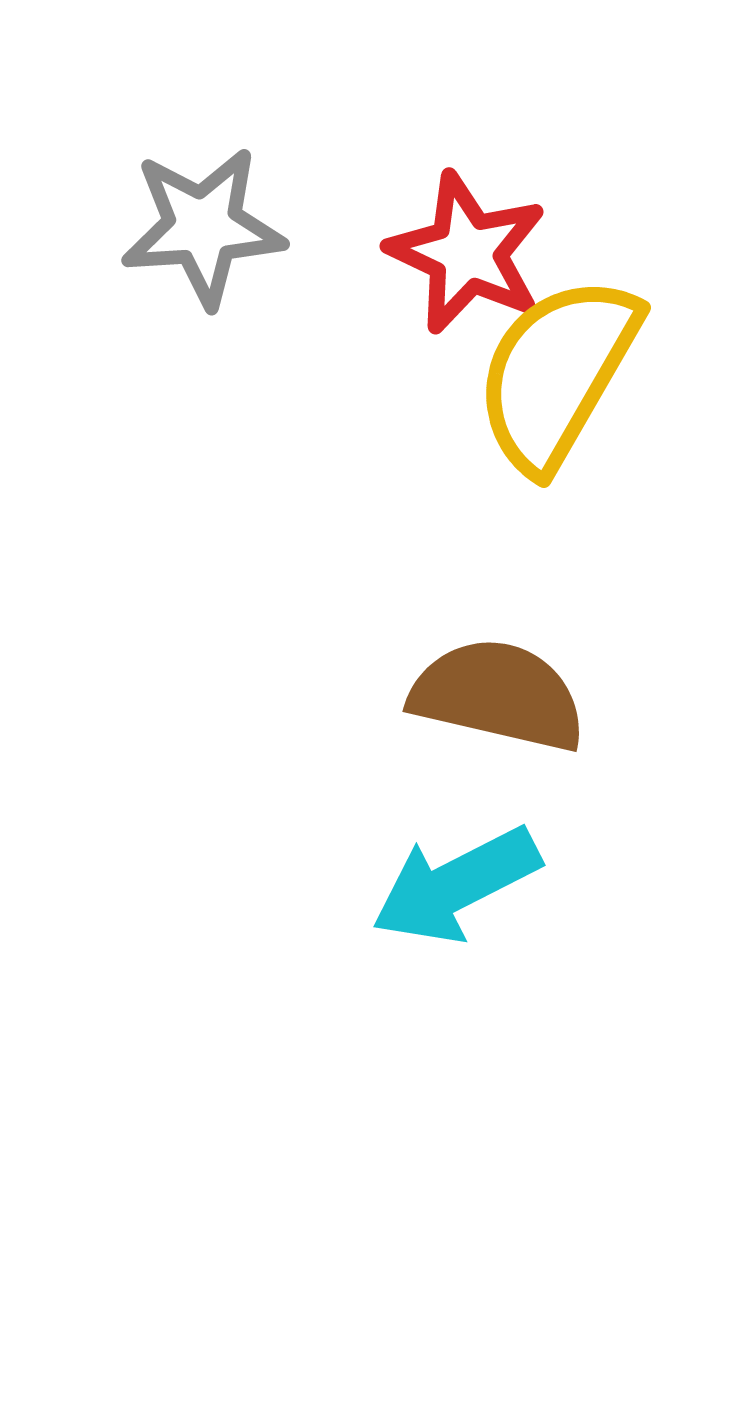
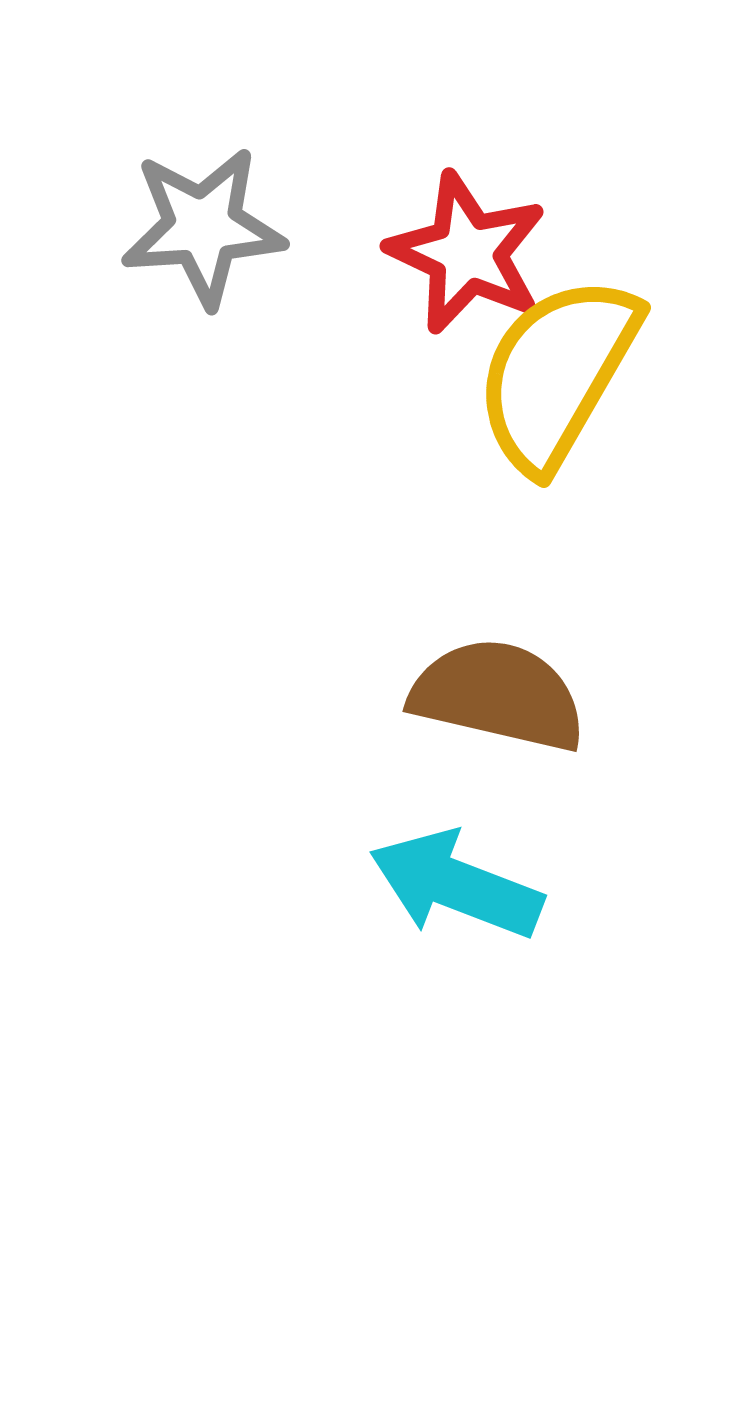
cyan arrow: rotated 48 degrees clockwise
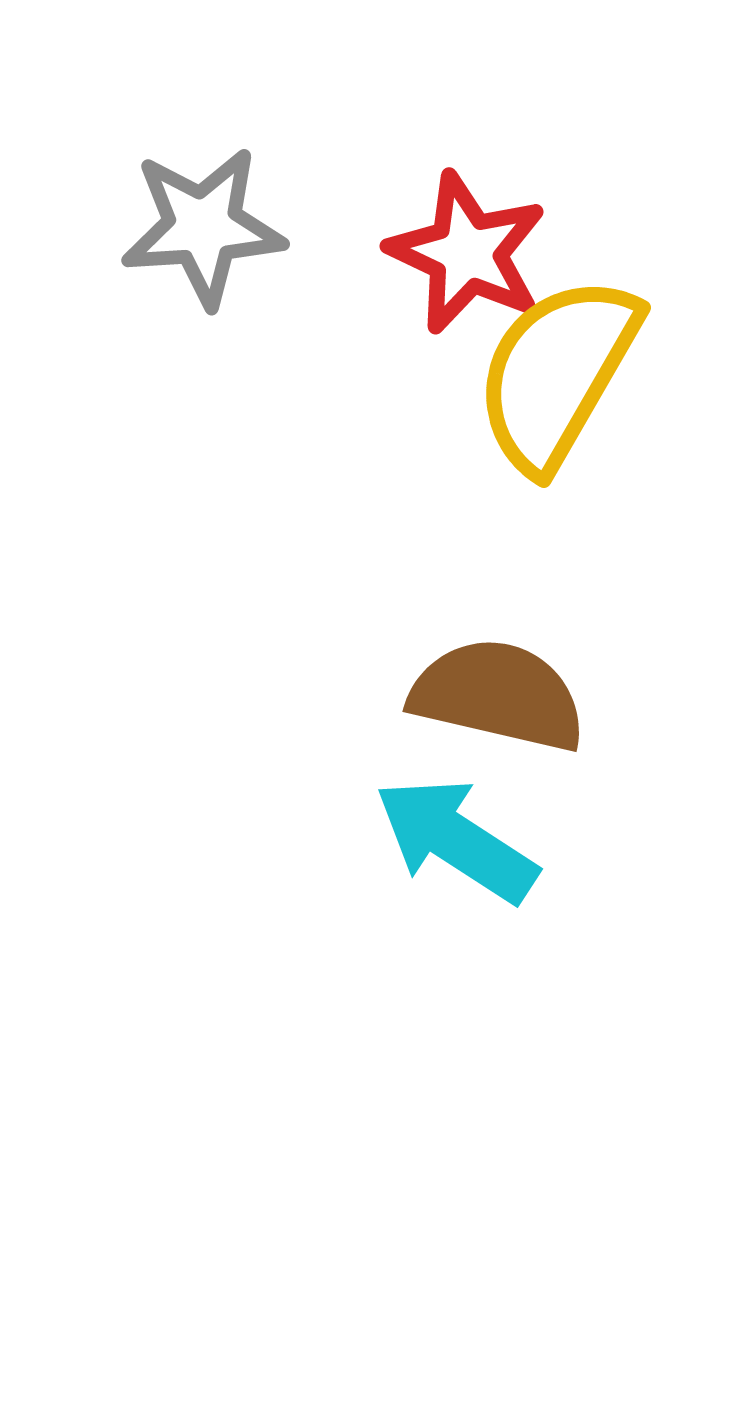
cyan arrow: moved 45 px up; rotated 12 degrees clockwise
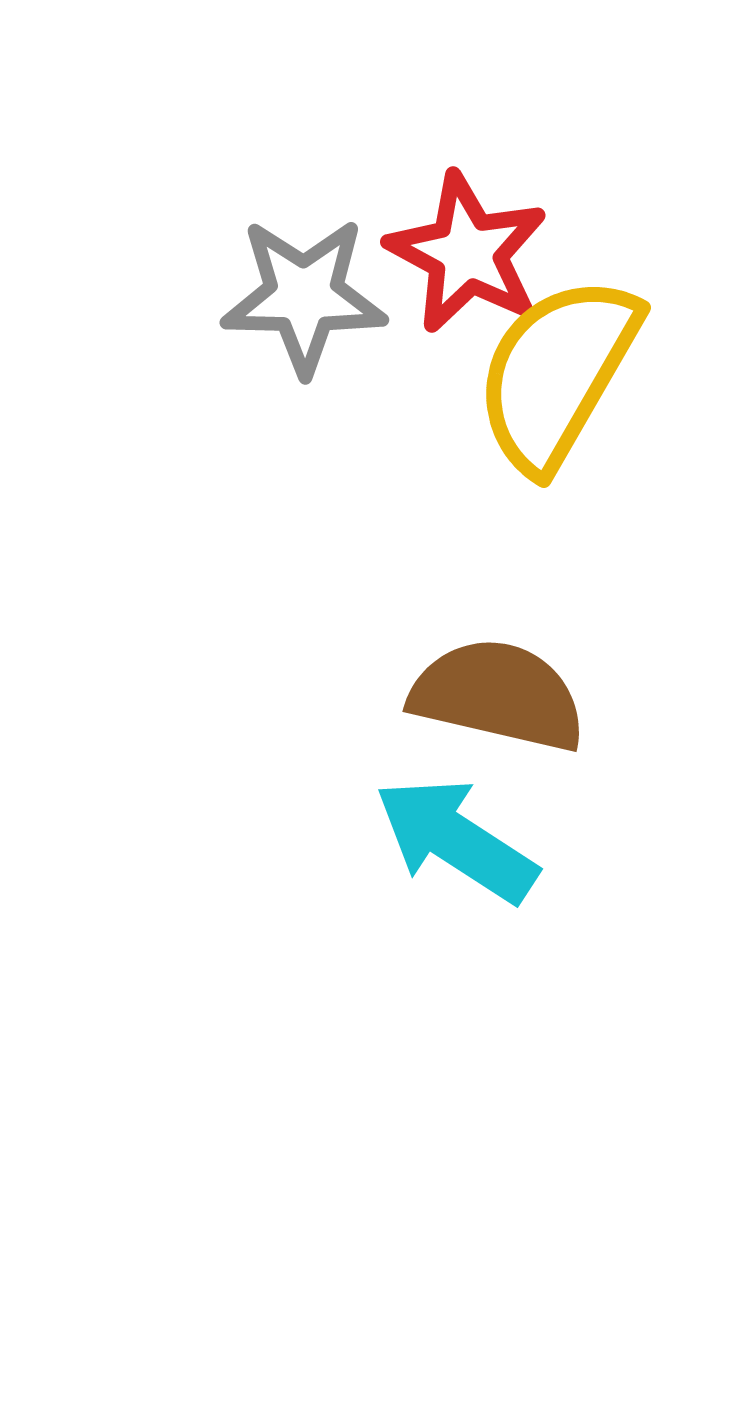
gray star: moved 101 px right, 69 px down; rotated 5 degrees clockwise
red star: rotated 3 degrees clockwise
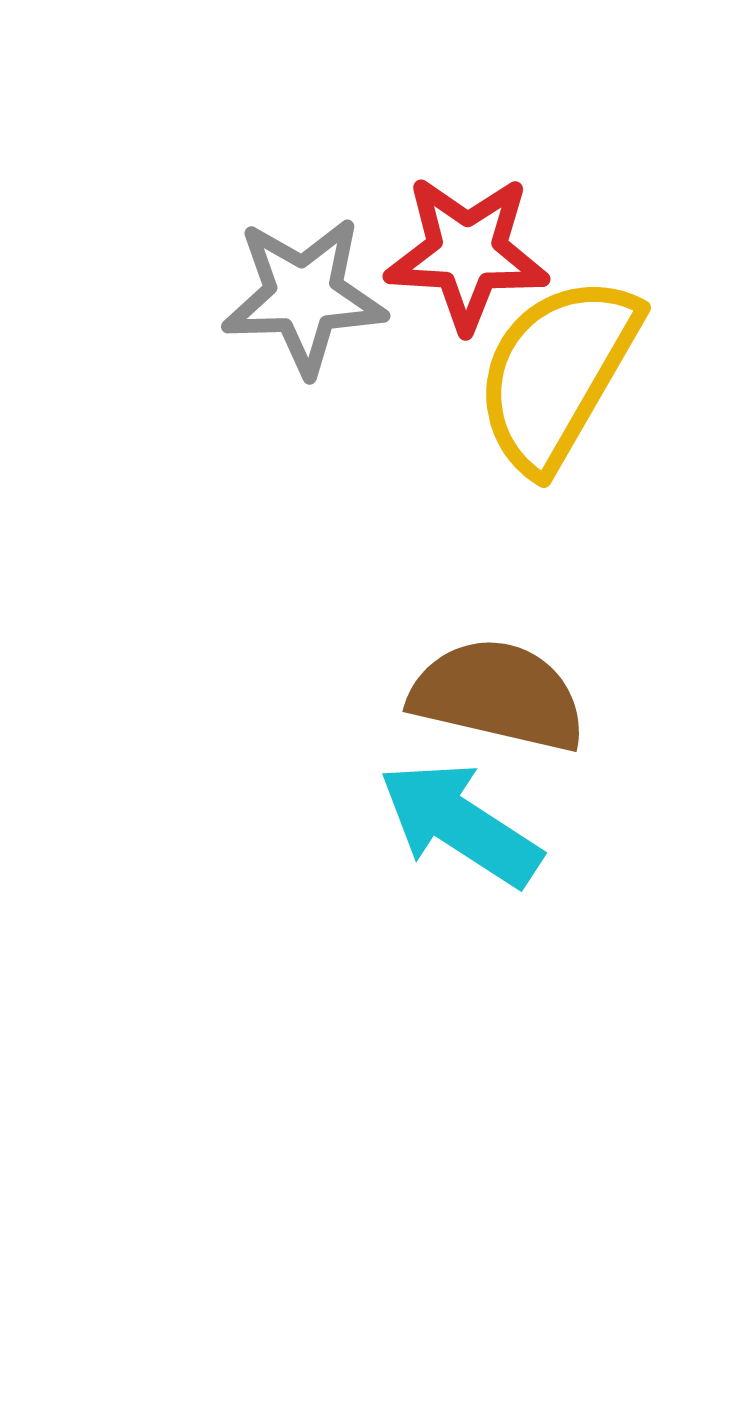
red star: rotated 25 degrees counterclockwise
gray star: rotated 3 degrees counterclockwise
cyan arrow: moved 4 px right, 16 px up
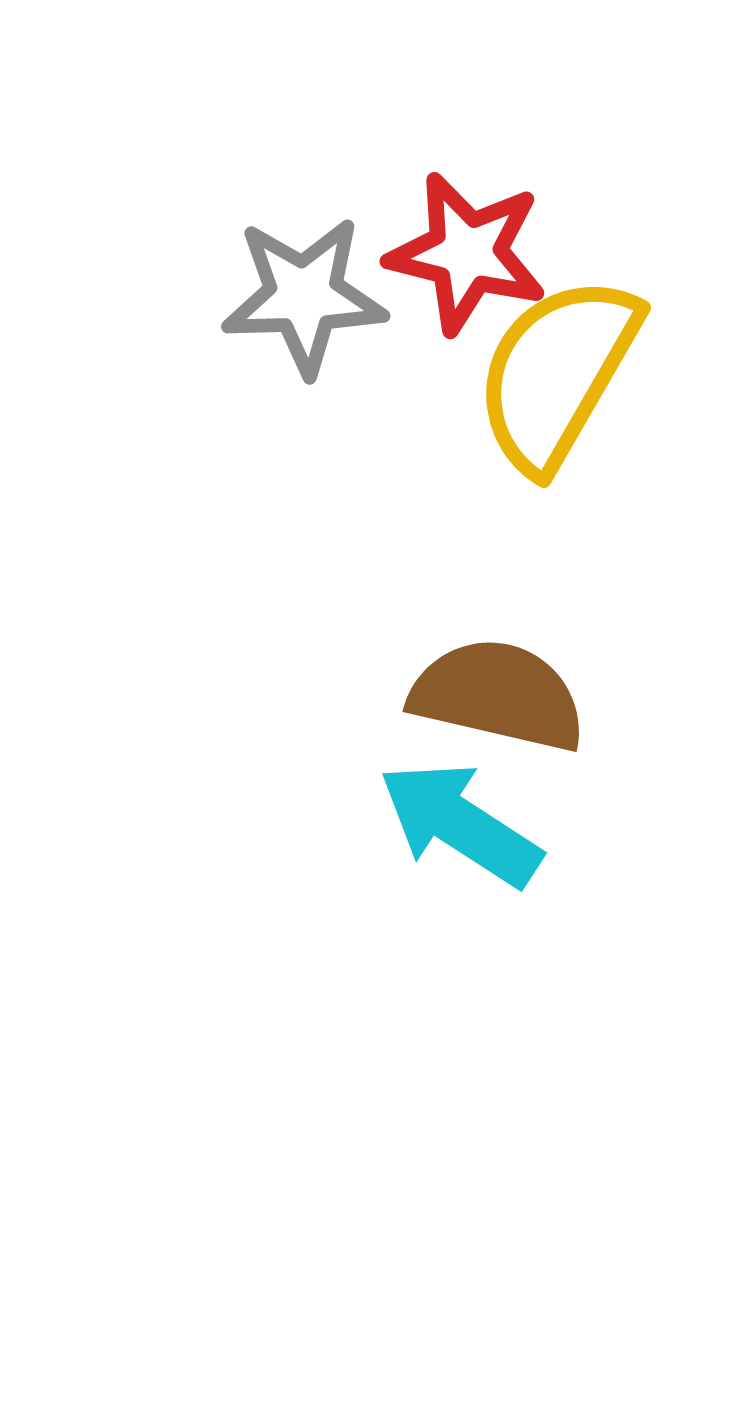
red star: rotated 11 degrees clockwise
